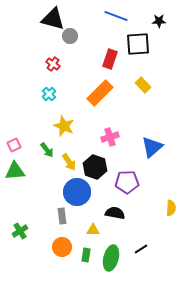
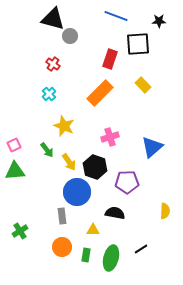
yellow semicircle: moved 6 px left, 3 px down
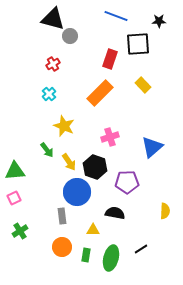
red cross: rotated 24 degrees clockwise
pink square: moved 53 px down
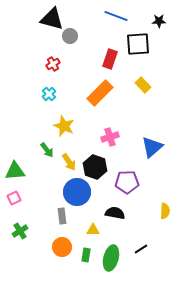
black triangle: moved 1 px left
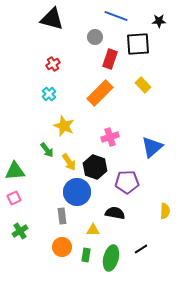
gray circle: moved 25 px right, 1 px down
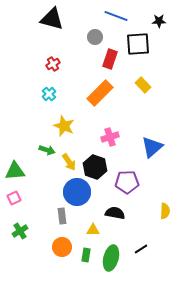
green arrow: rotated 35 degrees counterclockwise
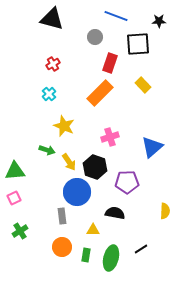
red rectangle: moved 4 px down
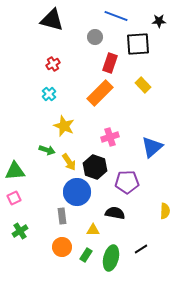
black triangle: moved 1 px down
green rectangle: rotated 24 degrees clockwise
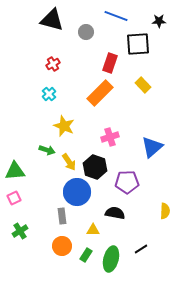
gray circle: moved 9 px left, 5 px up
orange circle: moved 1 px up
green ellipse: moved 1 px down
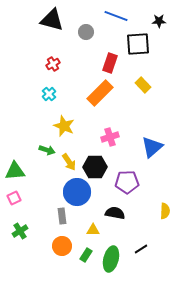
black hexagon: rotated 20 degrees counterclockwise
